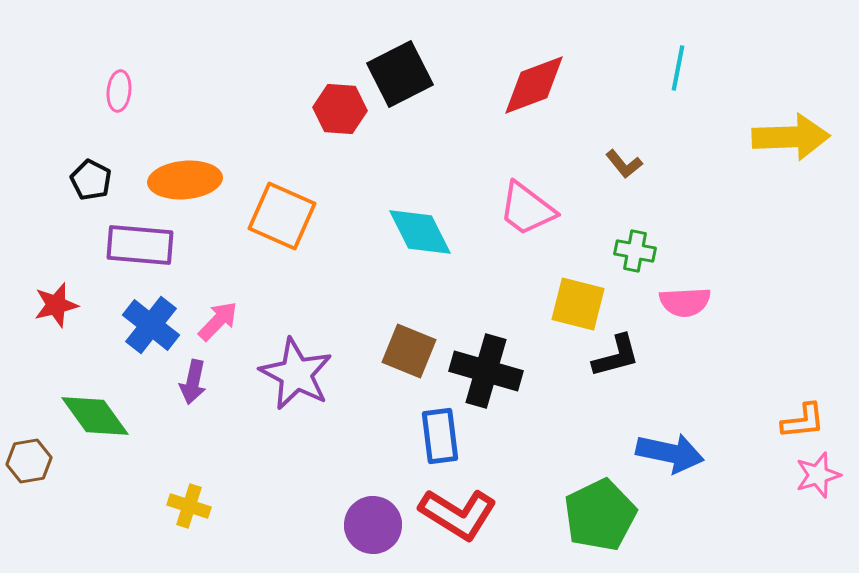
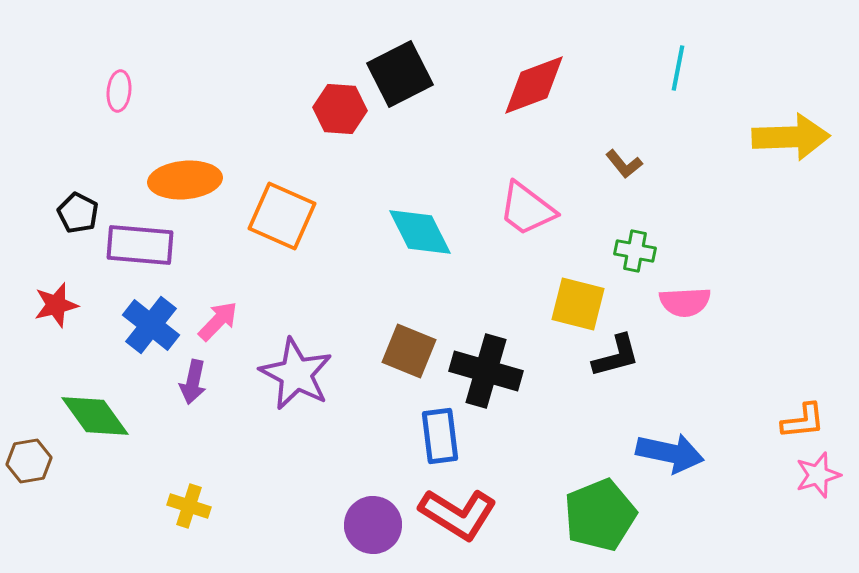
black pentagon: moved 13 px left, 33 px down
green pentagon: rotated 4 degrees clockwise
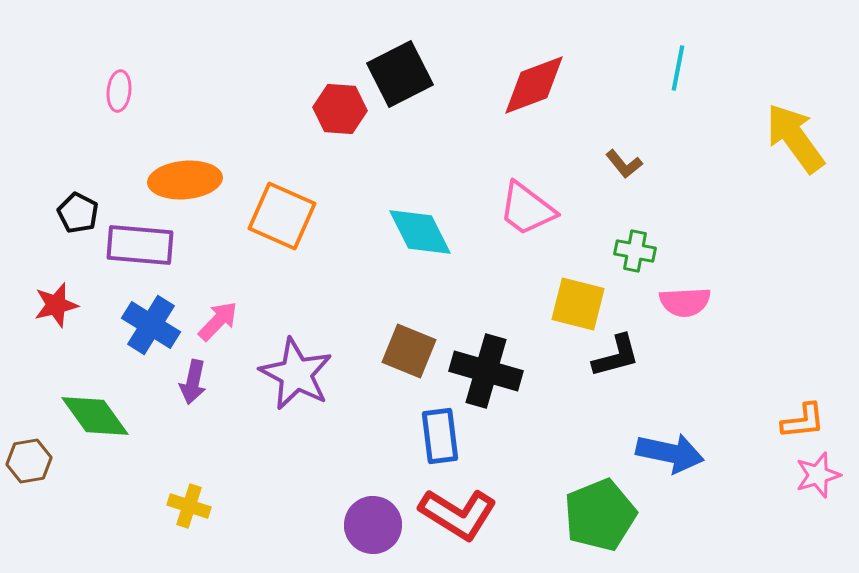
yellow arrow: moved 4 px right, 1 px down; rotated 124 degrees counterclockwise
blue cross: rotated 6 degrees counterclockwise
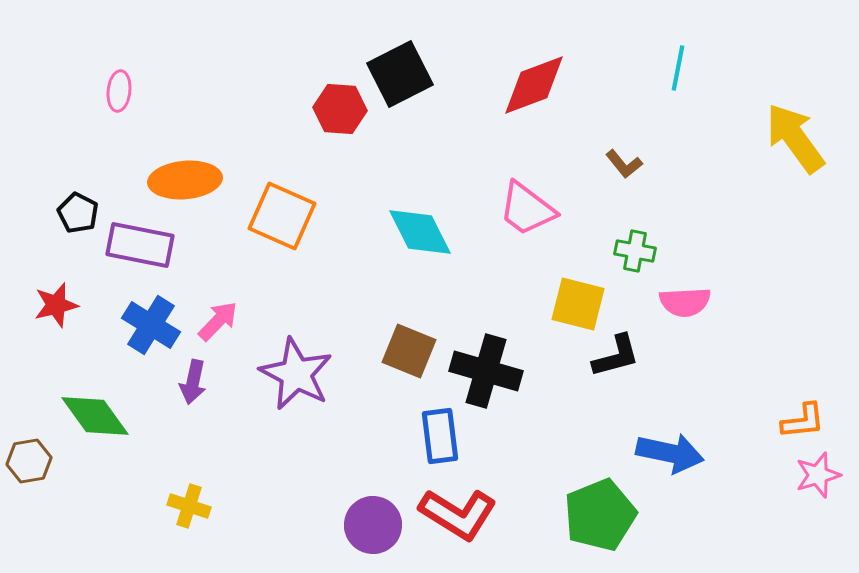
purple rectangle: rotated 6 degrees clockwise
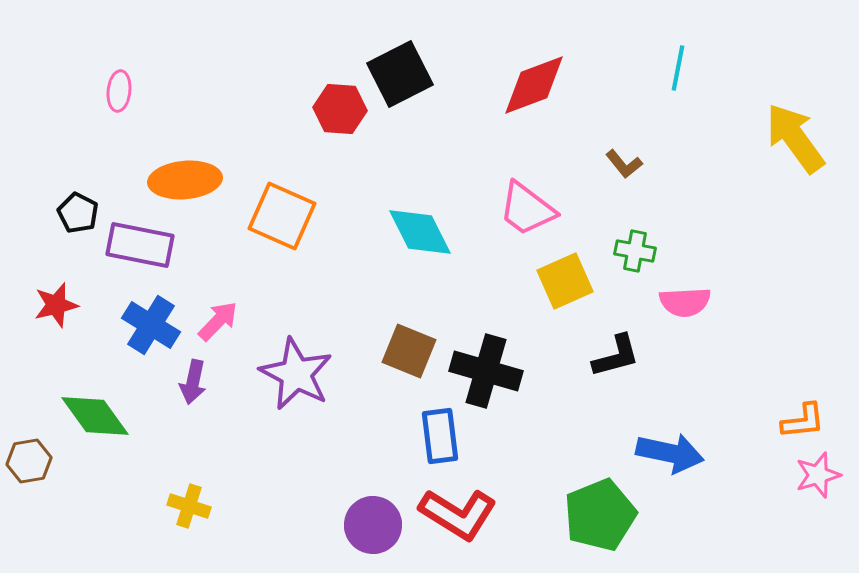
yellow square: moved 13 px left, 23 px up; rotated 38 degrees counterclockwise
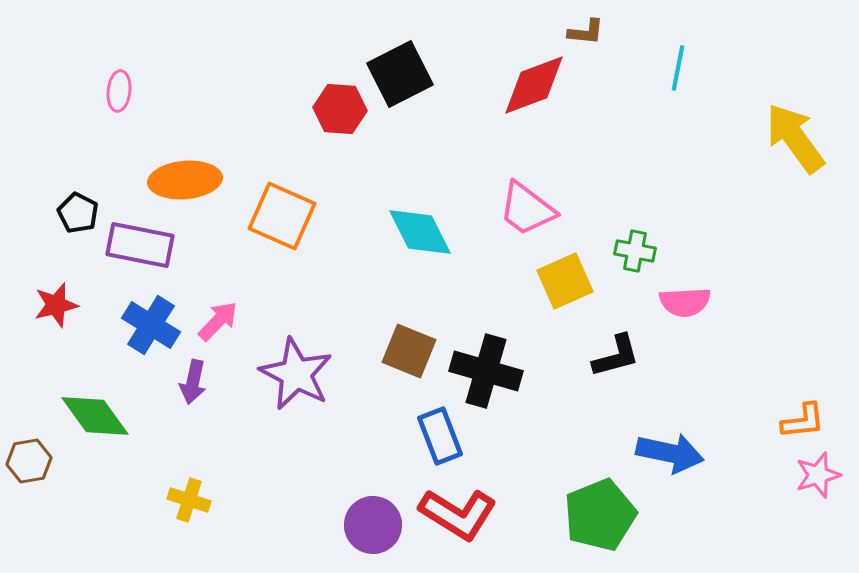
brown L-shape: moved 38 px left, 132 px up; rotated 45 degrees counterclockwise
blue rectangle: rotated 14 degrees counterclockwise
yellow cross: moved 6 px up
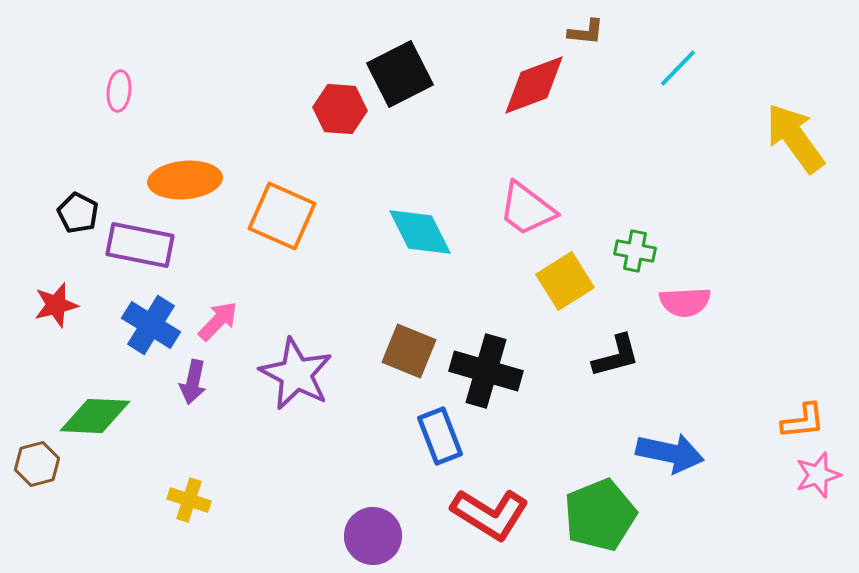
cyan line: rotated 33 degrees clockwise
yellow square: rotated 8 degrees counterclockwise
green diamond: rotated 52 degrees counterclockwise
brown hexagon: moved 8 px right, 3 px down; rotated 6 degrees counterclockwise
red L-shape: moved 32 px right
purple circle: moved 11 px down
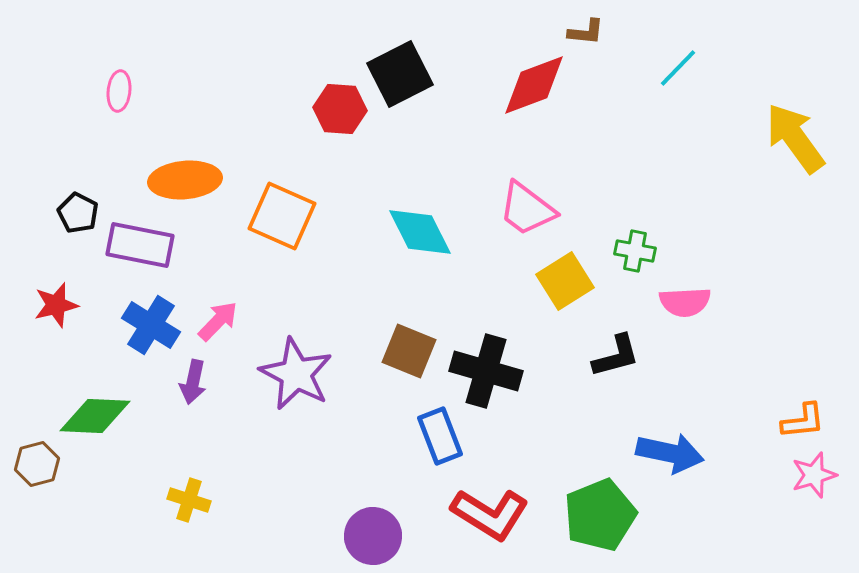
pink star: moved 4 px left
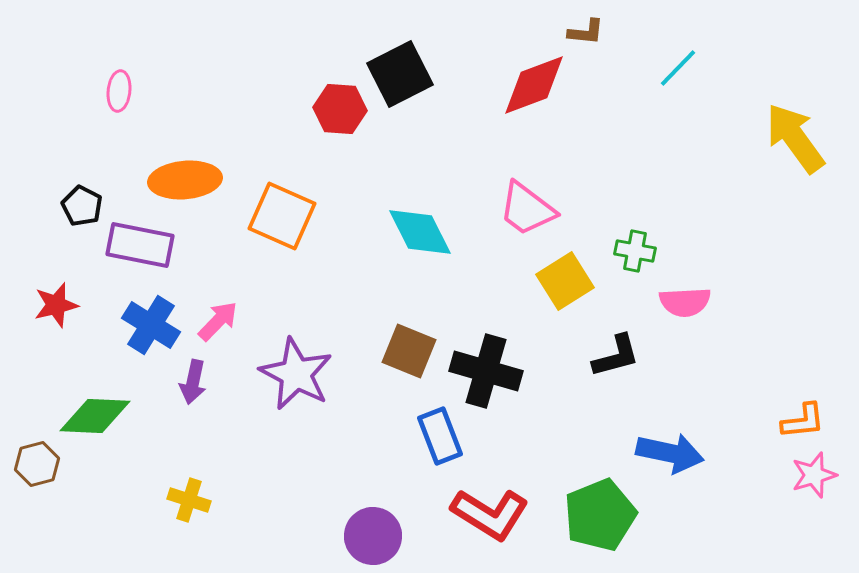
black pentagon: moved 4 px right, 7 px up
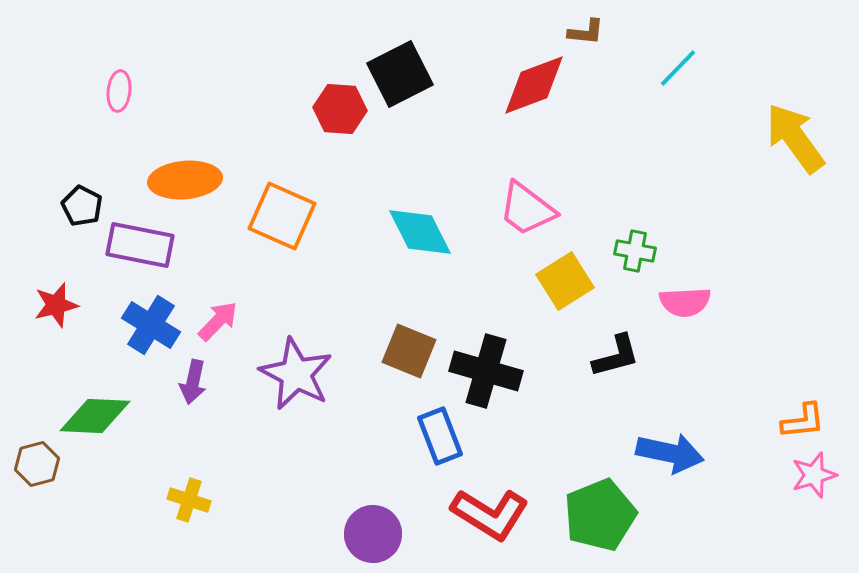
purple circle: moved 2 px up
